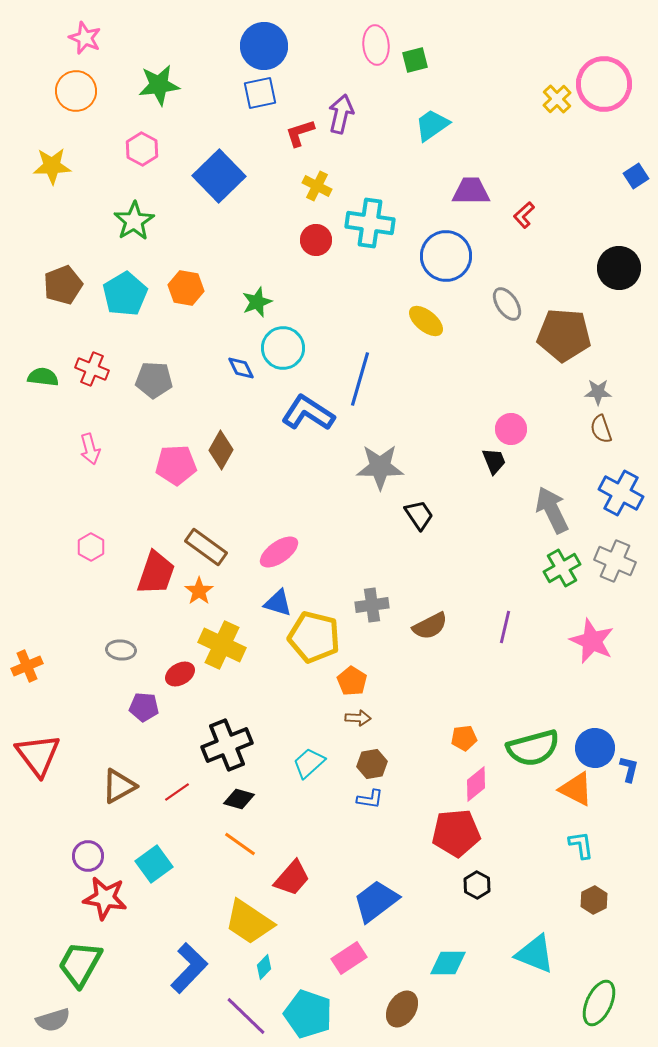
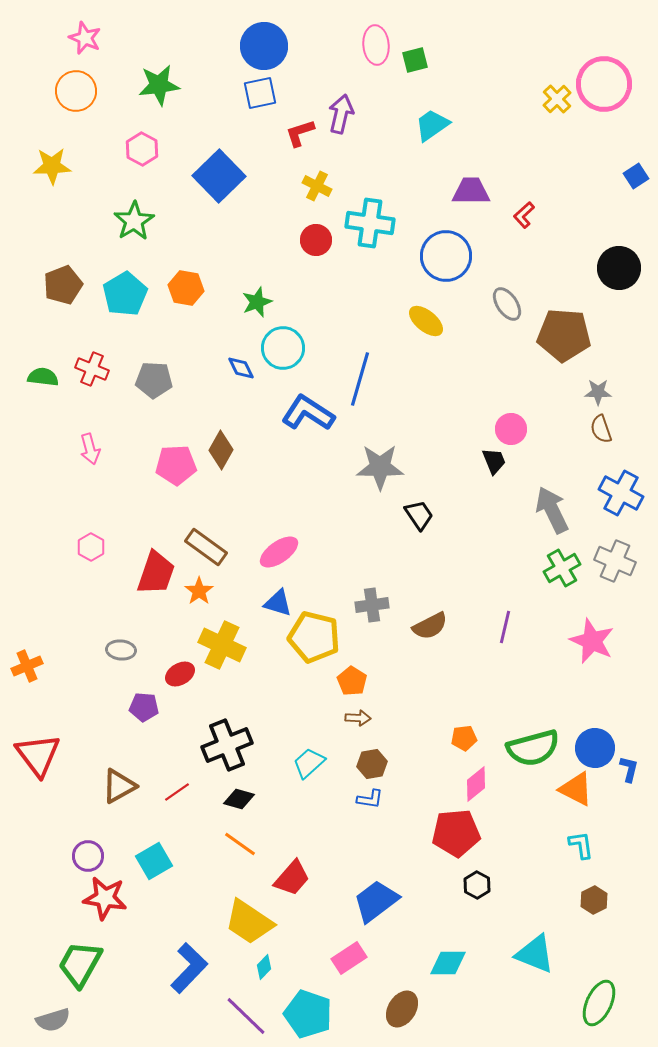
cyan square at (154, 864): moved 3 px up; rotated 6 degrees clockwise
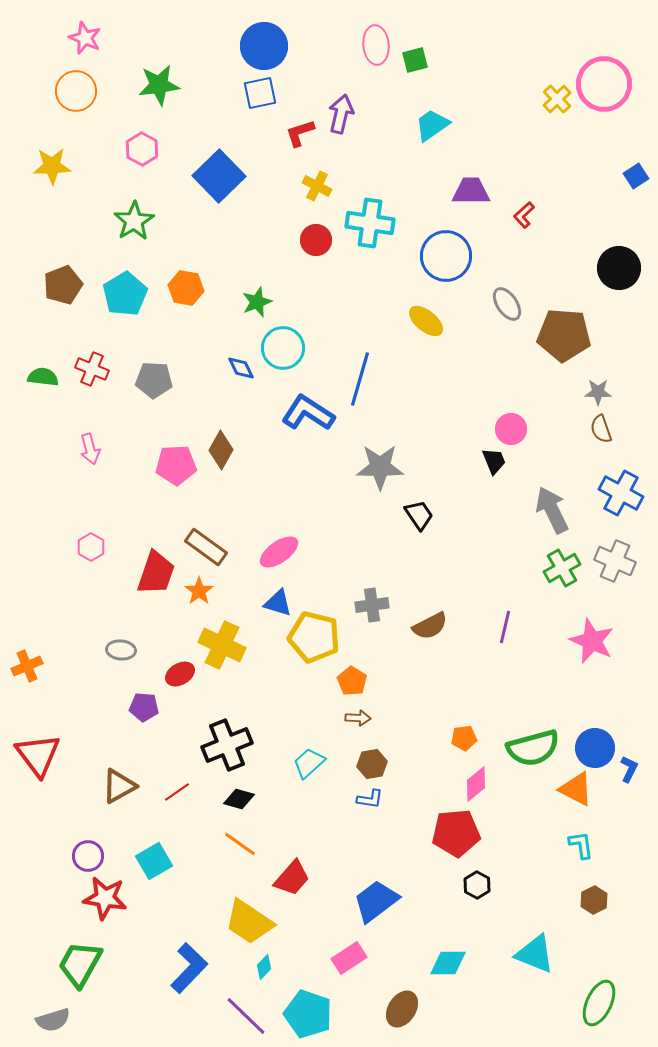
blue L-shape at (629, 769): rotated 12 degrees clockwise
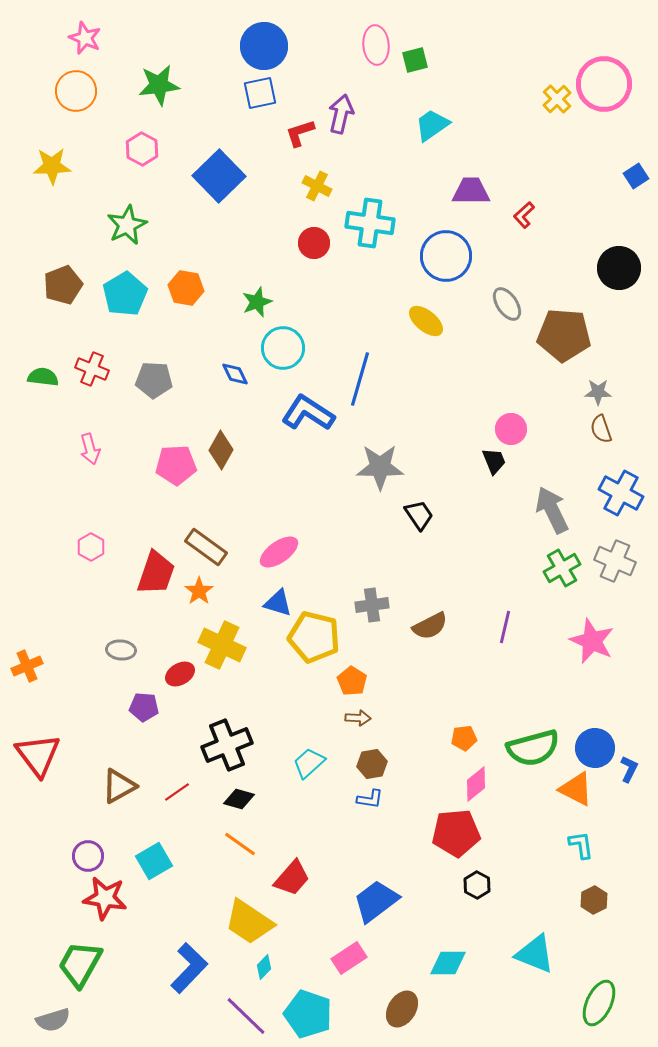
green star at (134, 221): moved 7 px left, 4 px down; rotated 6 degrees clockwise
red circle at (316, 240): moved 2 px left, 3 px down
blue diamond at (241, 368): moved 6 px left, 6 px down
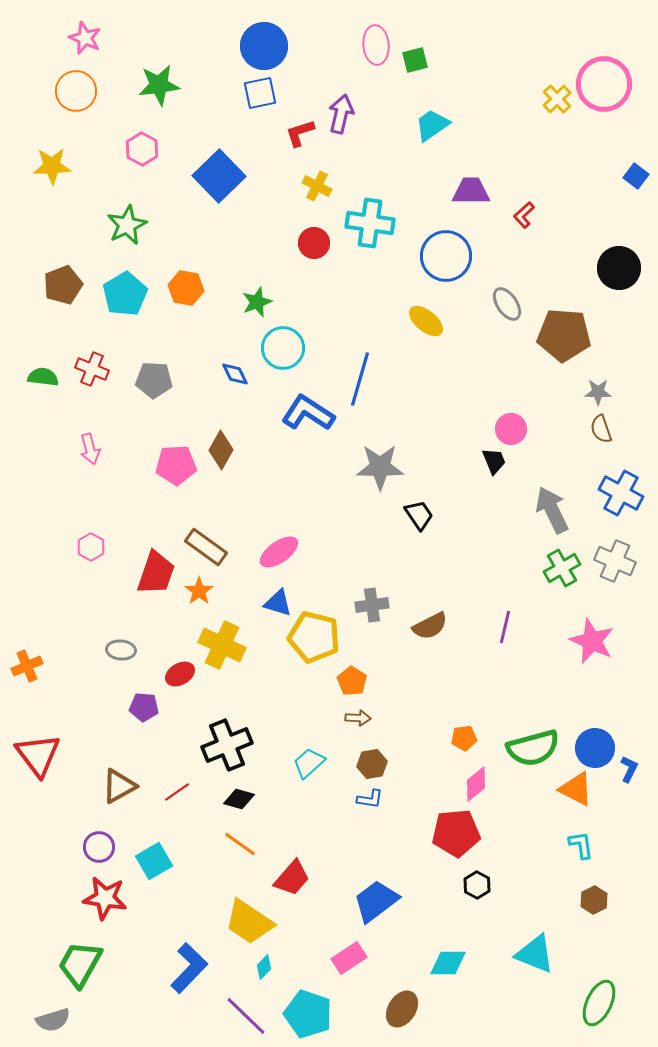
blue square at (636, 176): rotated 20 degrees counterclockwise
purple circle at (88, 856): moved 11 px right, 9 px up
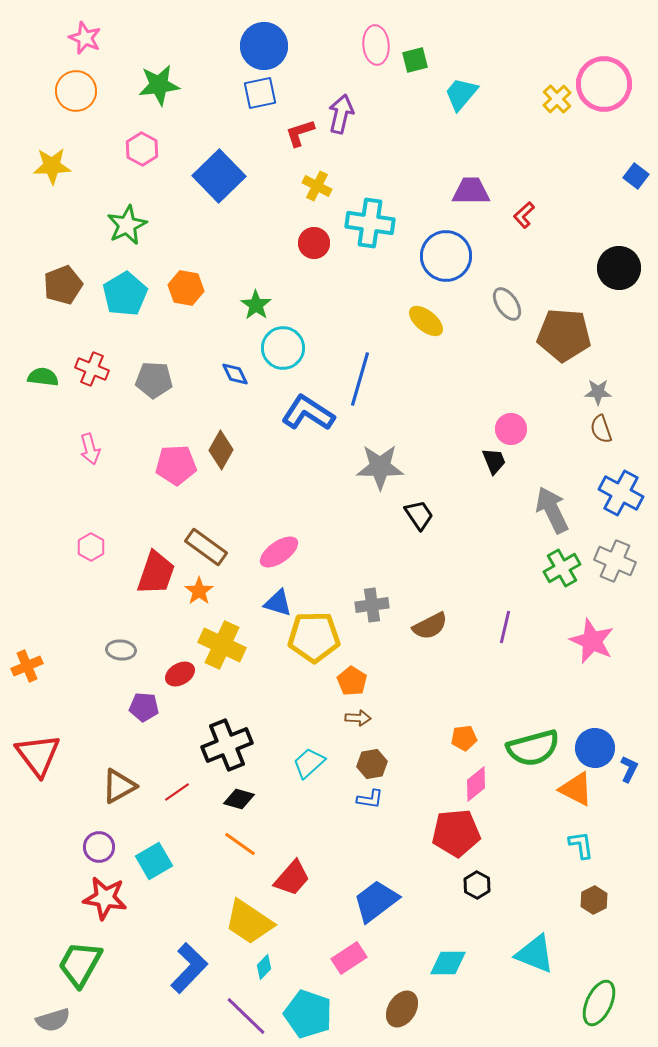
cyan trapezoid at (432, 125): moved 29 px right, 31 px up; rotated 15 degrees counterclockwise
green star at (257, 302): moved 1 px left, 3 px down; rotated 16 degrees counterclockwise
yellow pentagon at (314, 637): rotated 15 degrees counterclockwise
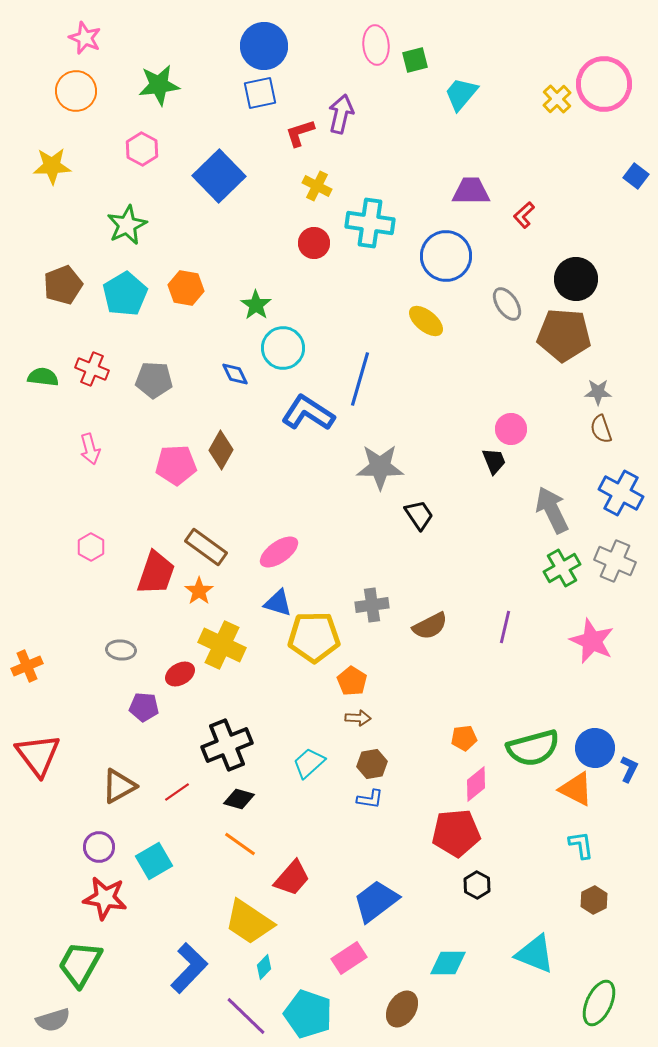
black circle at (619, 268): moved 43 px left, 11 px down
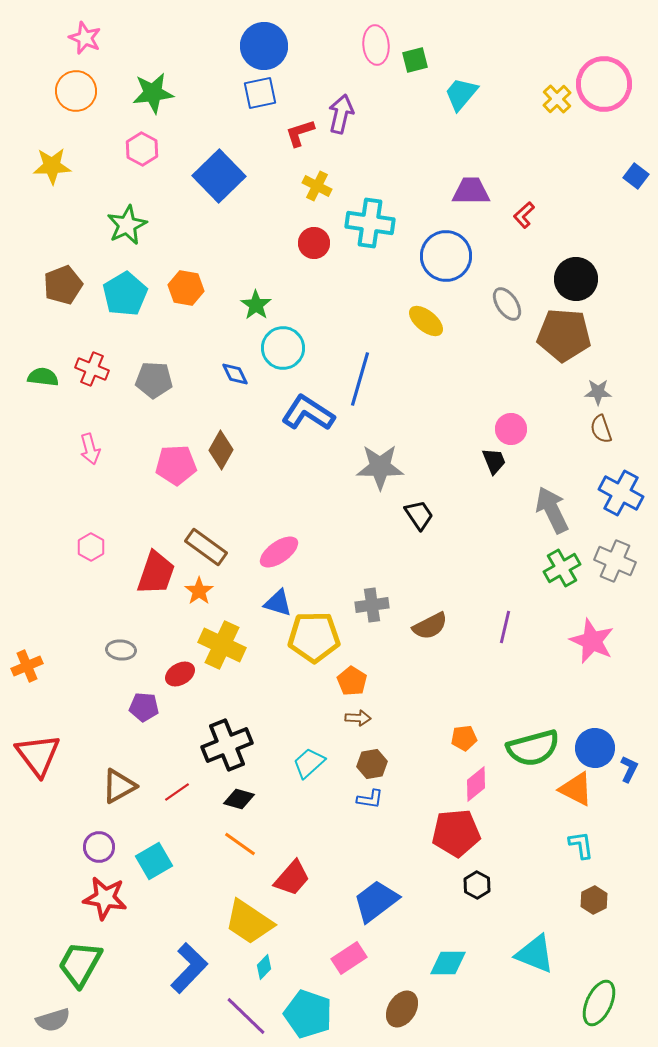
green star at (159, 85): moved 6 px left, 8 px down
